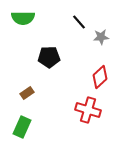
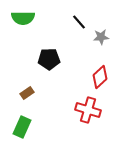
black pentagon: moved 2 px down
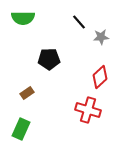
green rectangle: moved 1 px left, 2 px down
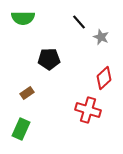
gray star: rotated 28 degrees clockwise
red diamond: moved 4 px right, 1 px down
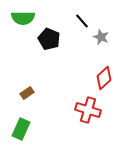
black line: moved 3 px right, 1 px up
black pentagon: moved 20 px up; rotated 25 degrees clockwise
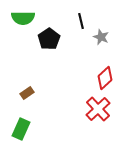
black line: moved 1 px left; rotated 28 degrees clockwise
black pentagon: rotated 15 degrees clockwise
red diamond: moved 1 px right
red cross: moved 10 px right, 1 px up; rotated 30 degrees clockwise
